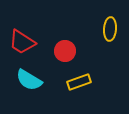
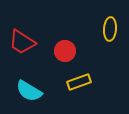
cyan semicircle: moved 11 px down
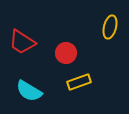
yellow ellipse: moved 2 px up; rotated 10 degrees clockwise
red circle: moved 1 px right, 2 px down
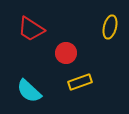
red trapezoid: moved 9 px right, 13 px up
yellow rectangle: moved 1 px right
cyan semicircle: rotated 12 degrees clockwise
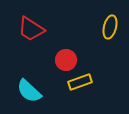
red circle: moved 7 px down
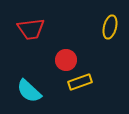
red trapezoid: rotated 40 degrees counterclockwise
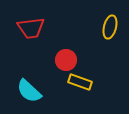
red trapezoid: moved 1 px up
yellow rectangle: rotated 40 degrees clockwise
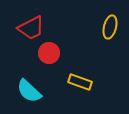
red trapezoid: rotated 20 degrees counterclockwise
red circle: moved 17 px left, 7 px up
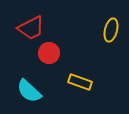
yellow ellipse: moved 1 px right, 3 px down
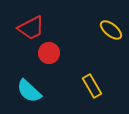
yellow ellipse: rotated 65 degrees counterclockwise
yellow rectangle: moved 12 px right, 4 px down; rotated 40 degrees clockwise
